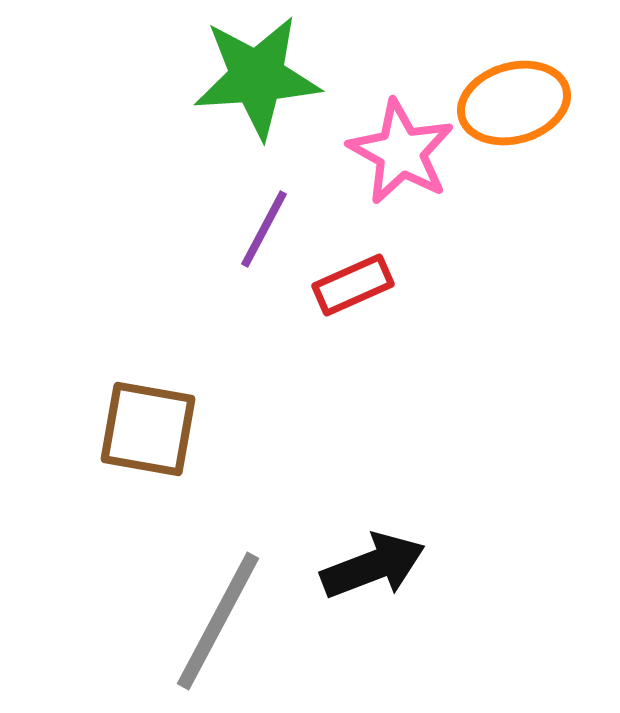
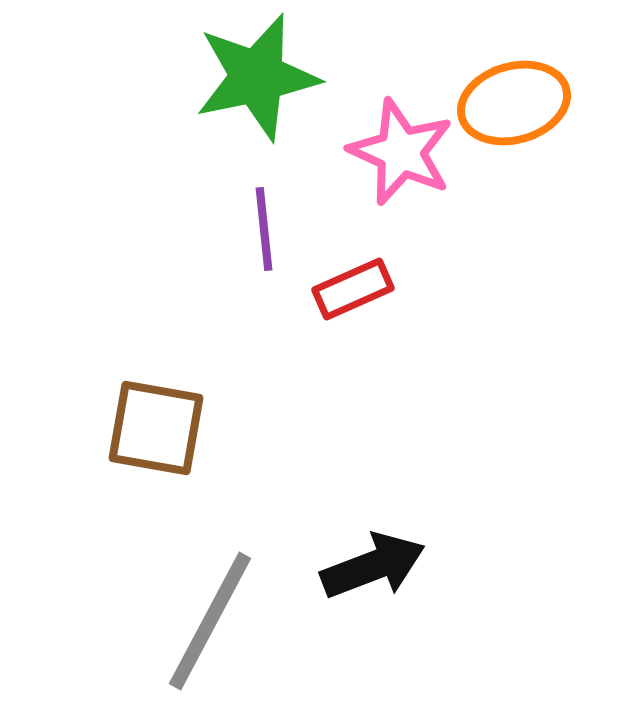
green star: rotated 8 degrees counterclockwise
pink star: rotated 5 degrees counterclockwise
purple line: rotated 34 degrees counterclockwise
red rectangle: moved 4 px down
brown square: moved 8 px right, 1 px up
gray line: moved 8 px left
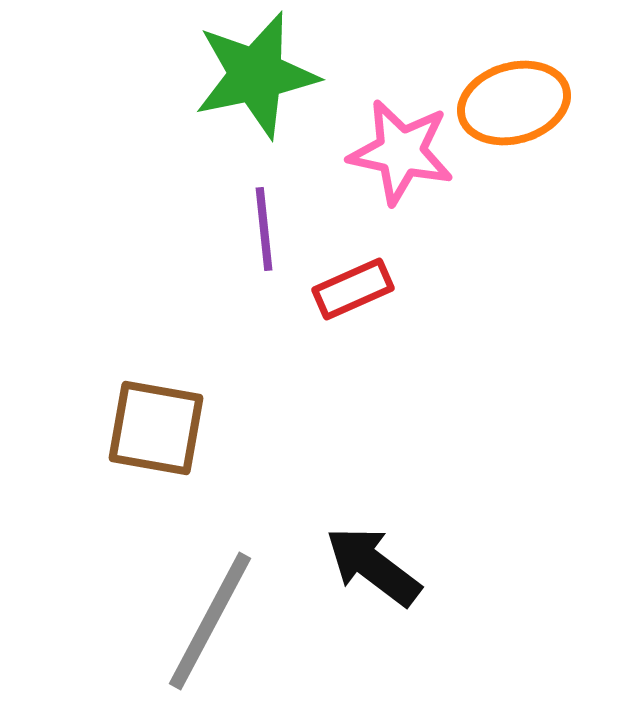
green star: moved 1 px left, 2 px up
pink star: rotated 12 degrees counterclockwise
black arrow: rotated 122 degrees counterclockwise
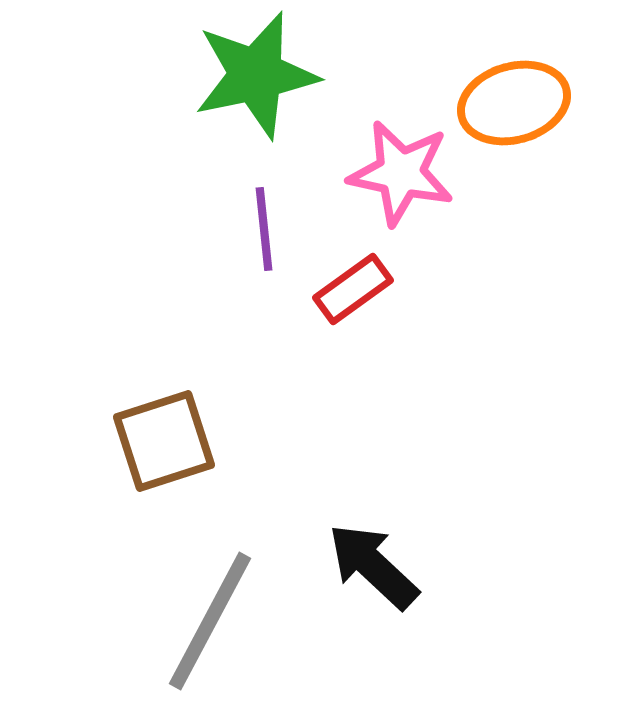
pink star: moved 21 px down
red rectangle: rotated 12 degrees counterclockwise
brown square: moved 8 px right, 13 px down; rotated 28 degrees counterclockwise
black arrow: rotated 6 degrees clockwise
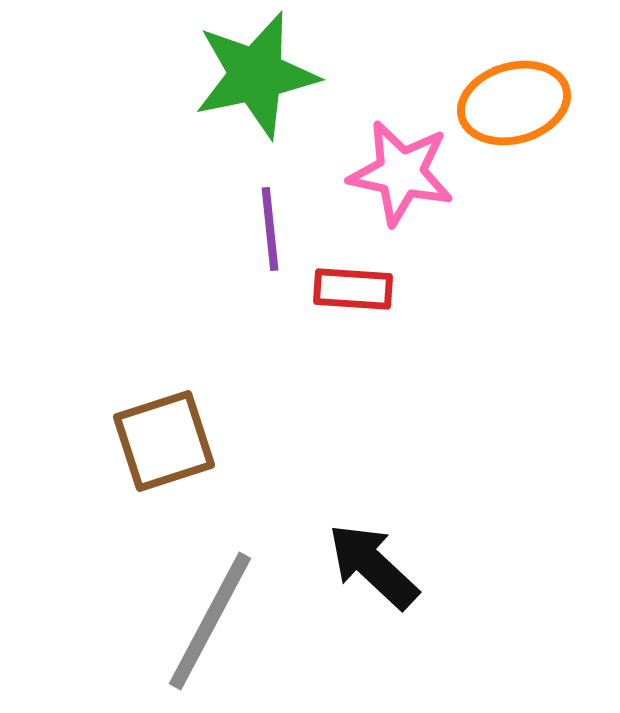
purple line: moved 6 px right
red rectangle: rotated 40 degrees clockwise
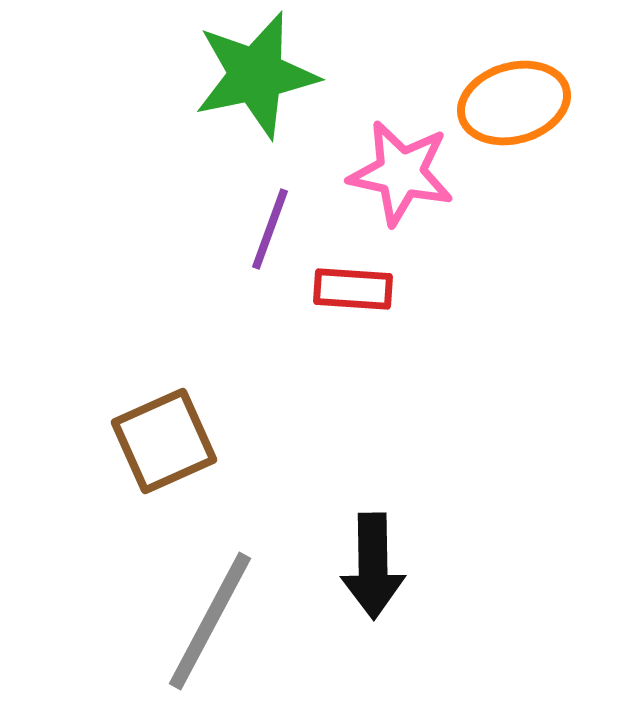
purple line: rotated 26 degrees clockwise
brown square: rotated 6 degrees counterclockwise
black arrow: rotated 134 degrees counterclockwise
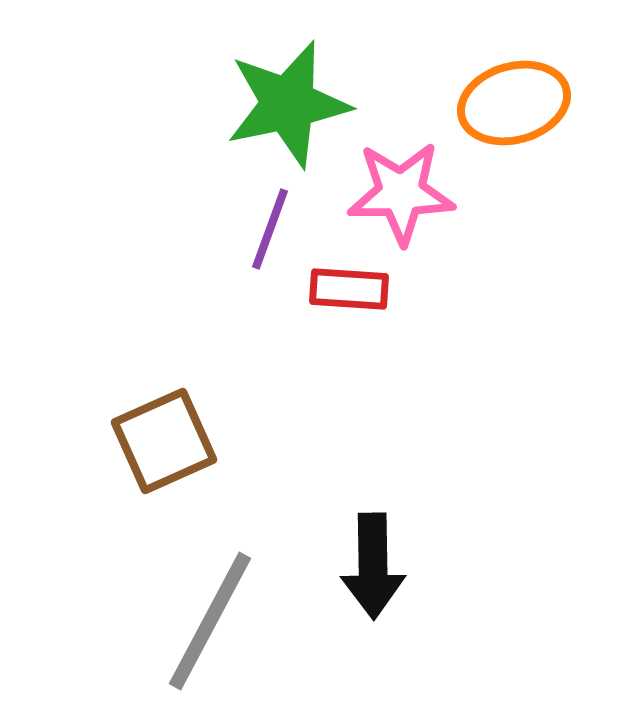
green star: moved 32 px right, 29 px down
pink star: moved 20 px down; rotated 13 degrees counterclockwise
red rectangle: moved 4 px left
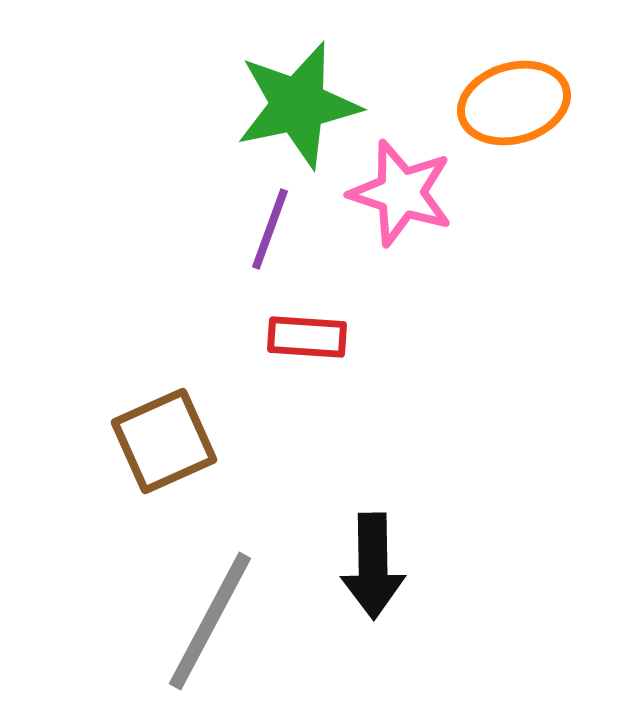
green star: moved 10 px right, 1 px down
pink star: rotated 19 degrees clockwise
red rectangle: moved 42 px left, 48 px down
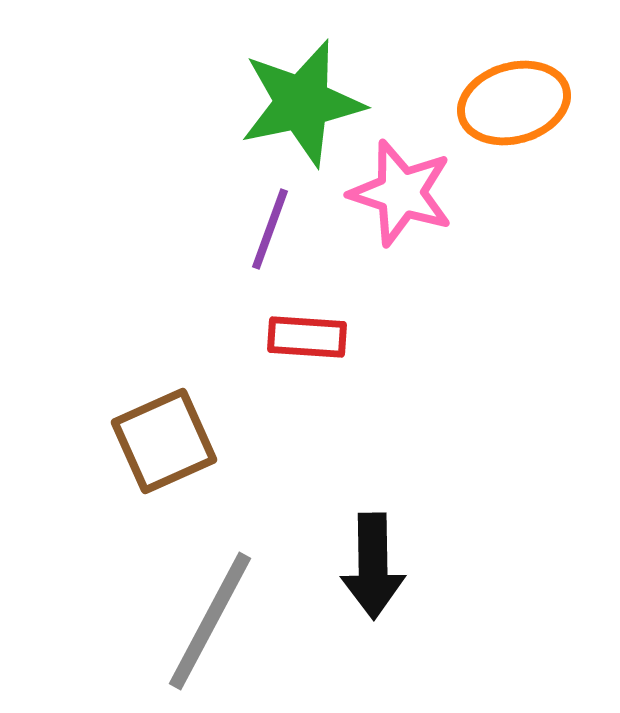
green star: moved 4 px right, 2 px up
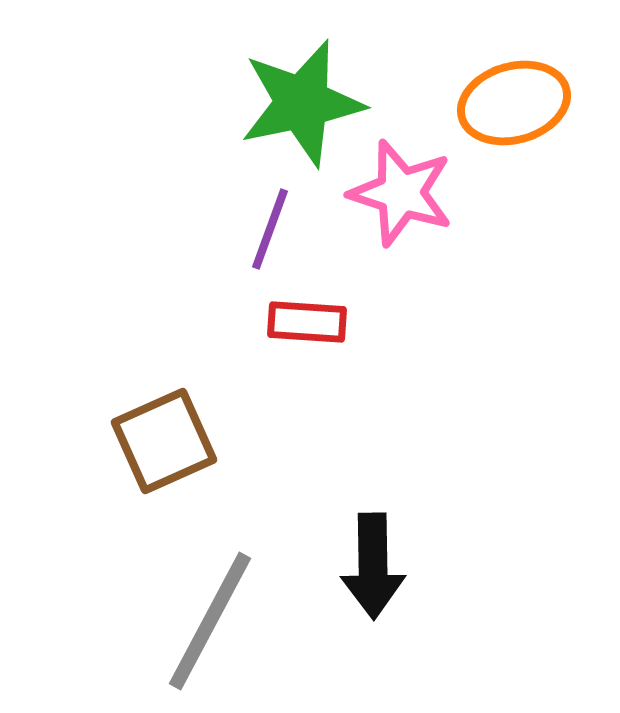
red rectangle: moved 15 px up
